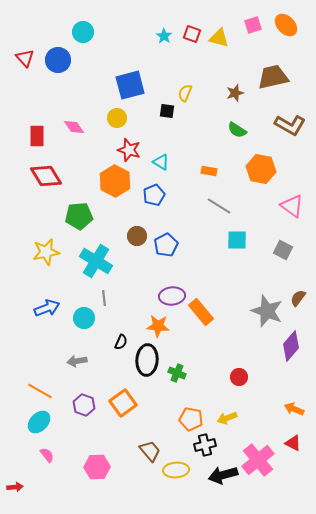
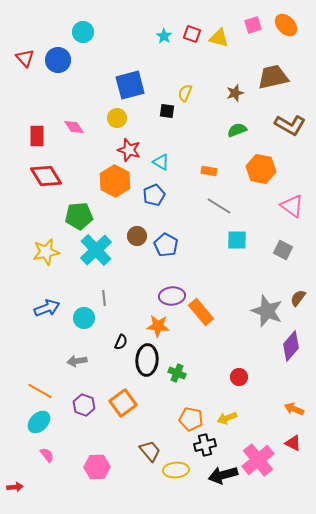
green semicircle at (237, 130): rotated 126 degrees clockwise
blue pentagon at (166, 245): rotated 15 degrees counterclockwise
cyan cross at (96, 261): moved 11 px up; rotated 16 degrees clockwise
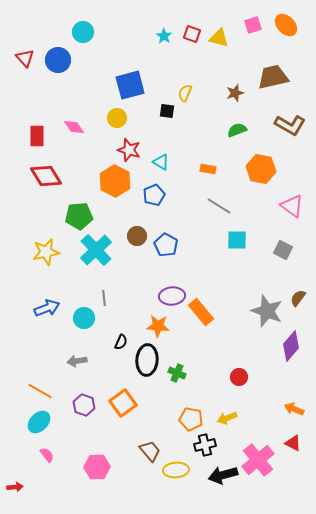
orange rectangle at (209, 171): moved 1 px left, 2 px up
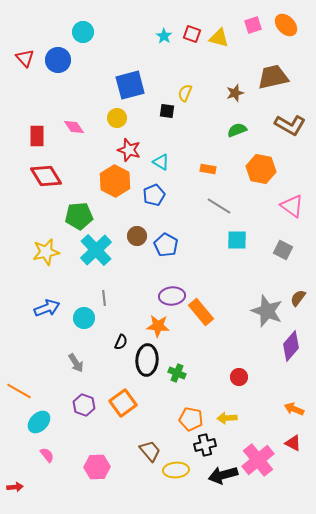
gray arrow at (77, 361): moved 1 px left, 2 px down; rotated 114 degrees counterclockwise
orange line at (40, 391): moved 21 px left
yellow arrow at (227, 418): rotated 18 degrees clockwise
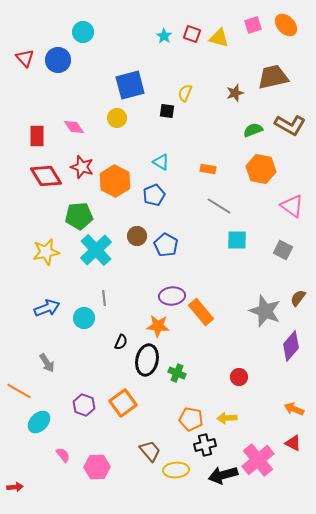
green semicircle at (237, 130): moved 16 px right
red star at (129, 150): moved 47 px left, 17 px down
gray star at (267, 311): moved 2 px left
black ellipse at (147, 360): rotated 8 degrees clockwise
gray arrow at (76, 363): moved 29 px left
pink semicircle at (47, 455): moved 16 px right
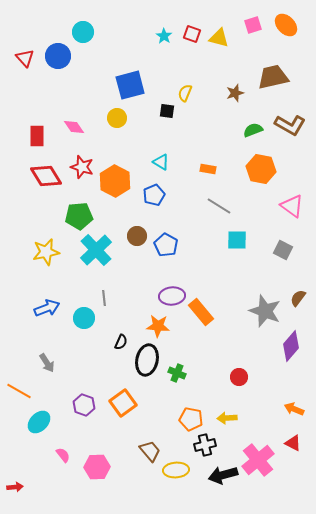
blue circle at (58, 60): moved 4 px up
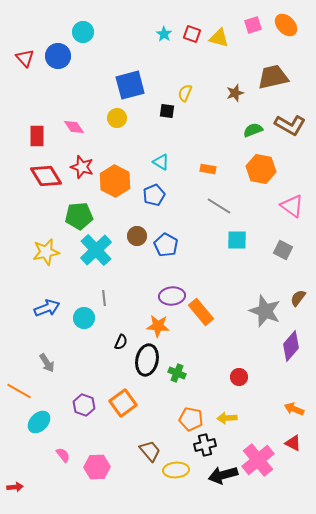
cyan star at (164, 36): moved 2 px up
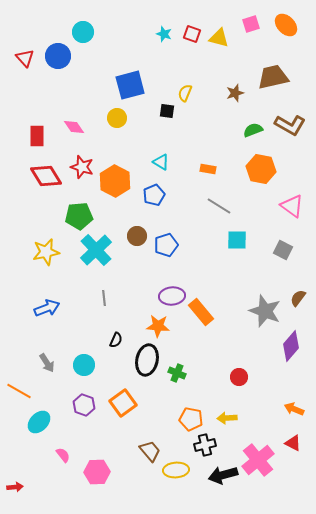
pink square at (253, 25): moved 2 px left, 1 px up
cyan star at (164, 34): rotated 14 degrees counterclockwise
blue pentagon at (166, 245): rotated 25 degrees clockwise
cyan circle at (84, 318): moved 47 px down
black semicircle at (121, 342): moved 5 px left, 2 px up
pink hexagon at (97, 467): moved 5 px down
